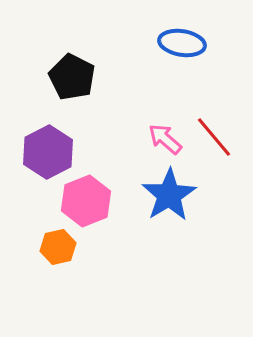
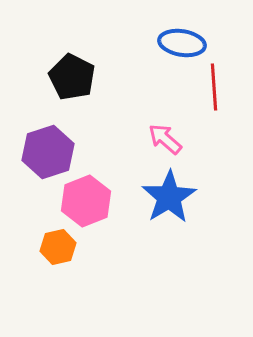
red line: moved 50 px up; rotated 36 degrees clockwise
purple hexagon: rotated 9 degrees clockwise
blue star: moved 2 px down
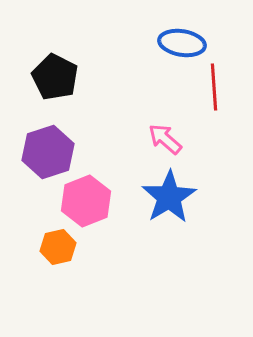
black pentagon: moved 17 px left
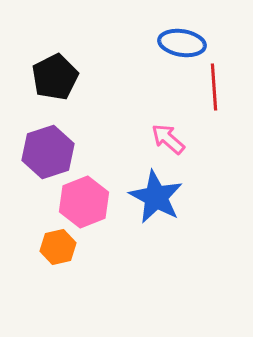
black pentagon: rotated 18 degrees clockwise
pink arrow: moved 3 px right
blue star: moved 13 px left; rotated 12 degrees counterclockwise
pink hexagon: moved 2 px left, 1 px down
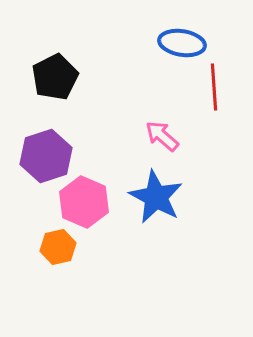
pink arrow: moved 6 px left, 3 px up
purple hexagon: moved 2 px left, 4 px down
pink hexagon: rotated 15 degrees counterclockwise
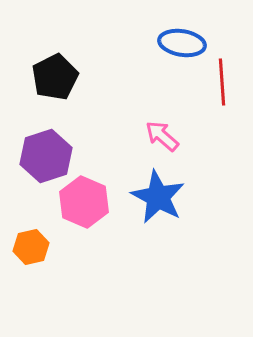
red line: moved 8 px right, 5 px up
blue star: moved 2 px right
orange hexagon: moved 27 px left
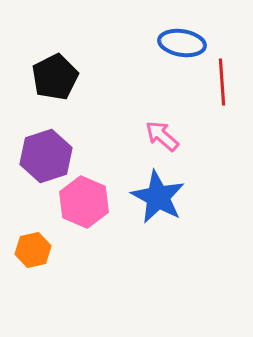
orange hexagon: moved 2 px right, 3 px down
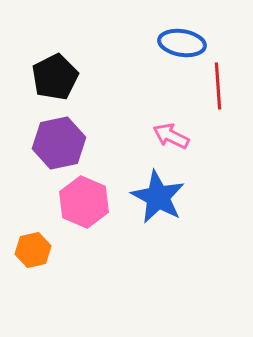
red line: moved 4 px left, 4 px down
pink arrow: moved 9 px right; rotated 15 degrees counterclockwise
purple hexagon: moved 13 px right, 13 px up; rotated 6 degrees clockwise
